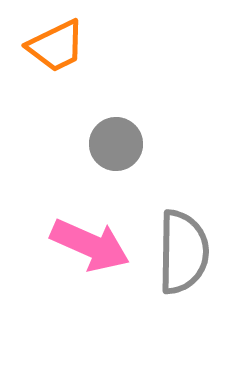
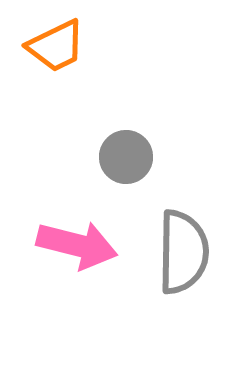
gray circle: moved 10 px right, 13 px down
pink arrow: moved 13 px left; rotated 10 degrees counterclockwise
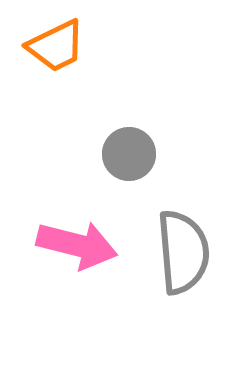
gray circle: moved 3 px right, 3 px up
gray semicircle: rotated 6 degrees counterclockwise
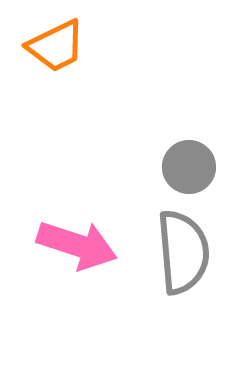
gray circle: moved 60 px right, 13 px down
pink arrow: rotated 4 degrees clockwise
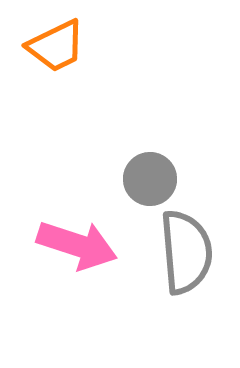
gray circle: moved 39 px left, 12 px down
gray semicircle: moved 3 px right
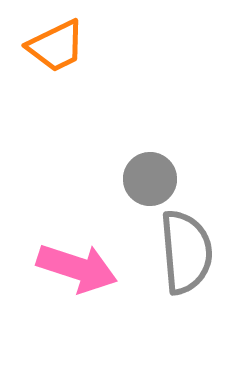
pink arrow: moved 23 px down
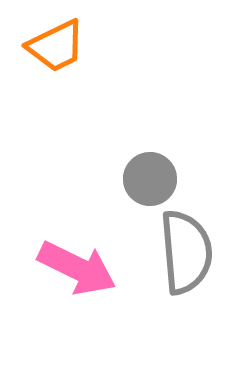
pink arrow: rotated 8 degrees clockwise
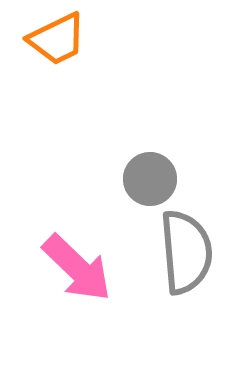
orange trapezoid: moved 1 px right, 7 px up
pink arrow: rotated 18 degrees clockwise
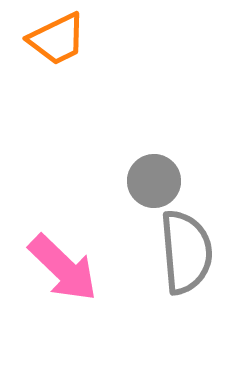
gray circle: moved 4 px right, 2 px down
pink arrow: moved 14 px left
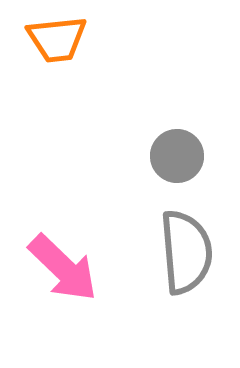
orange trapezoid: rotated 20 degrees clockwise
gray circle: moved 23 px right, 25 px up
